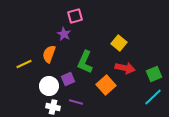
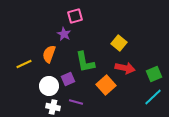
green L-shape: rotated 35 degrees counterclockwise
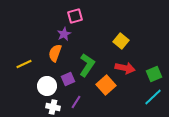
purple star: rotated 16 degrees clockwise
yellow square: moved 2 px right, 2 px up
orange semicircle: moved 6 px right, 1 px up
green L-shape: moved 2 px right, 3 px down; rotated 135 degrees counterclockwise
white circle: moved 2 px left
purple line: rotated 72 degrees counterclockwise
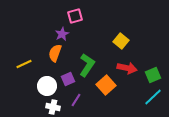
purple star: moved 2 px left
red arrow: moved 2 px right
green square: moved 1 px left, 1 px down
purple line: moved 2 px up
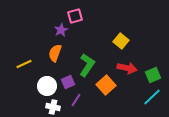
purple star: moved 1 px left, 4 px up
purple square: moved 3 px down
cyan line: moved 1 px left
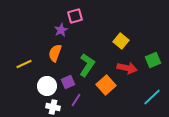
green square: moved 15 px up
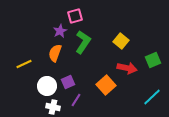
purple star: moved 1 px left, 1 px down
green L-shape: moved 4 px left, 23 px up
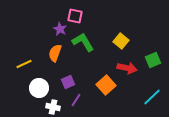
pink square: rotated 28 degrees clockwise
purple star: moved 2 px up; rotated 16 degrees counterclockwise
green L-shape: rotated 65 degrees counterclockwise
white circle: moved 8 px left, 2 px down
